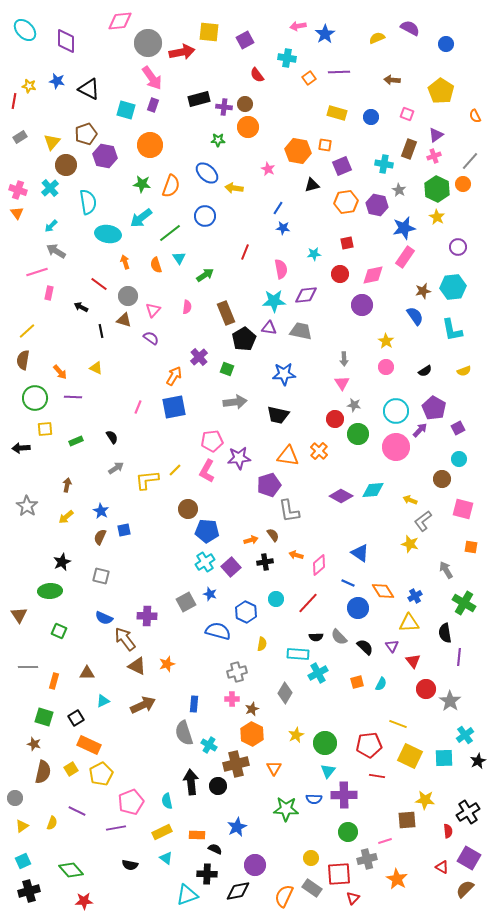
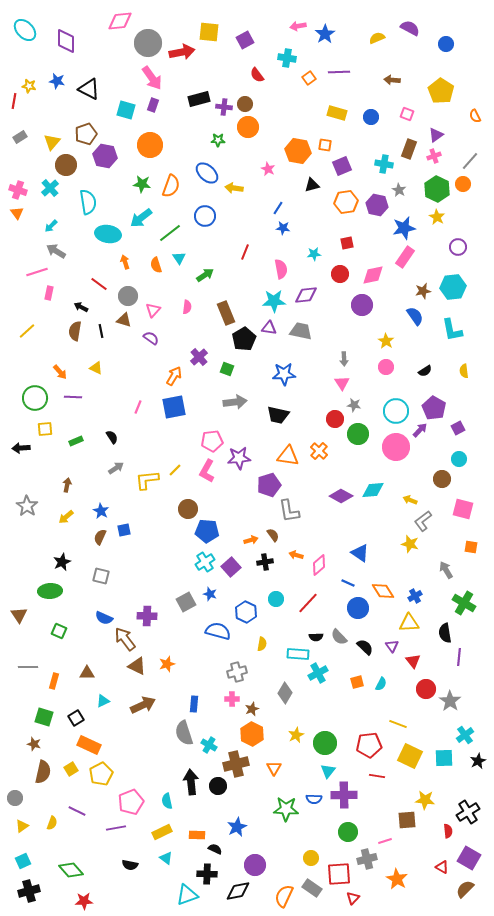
brown semicircle at (23, 360): moved 52 px right, 29 px up
yellow semicircle at (464, 371): rotated 104 degrees clockwise
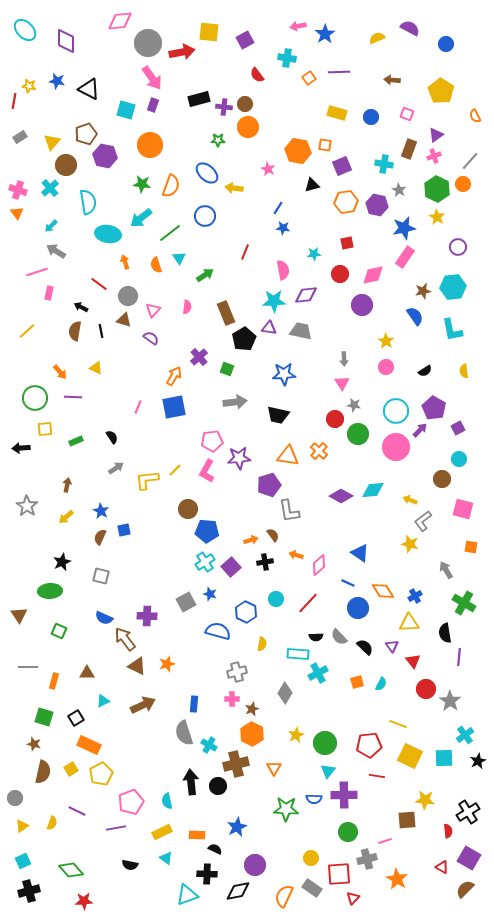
pink semicircle at (281, 269): moved 2 px right, 1 px down
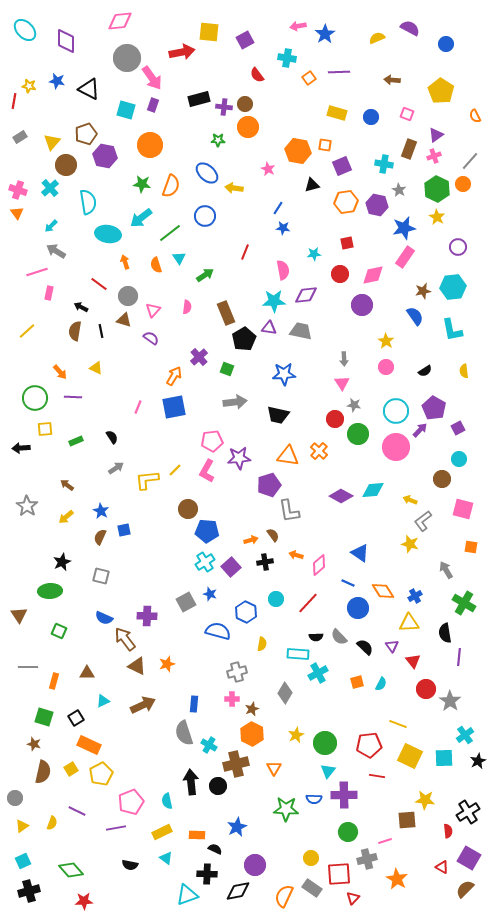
gray circle at (148, 43): moved 21 px left, 15 px down
brown arrow at (67, 485): rotated 64 degrees counterclockwise
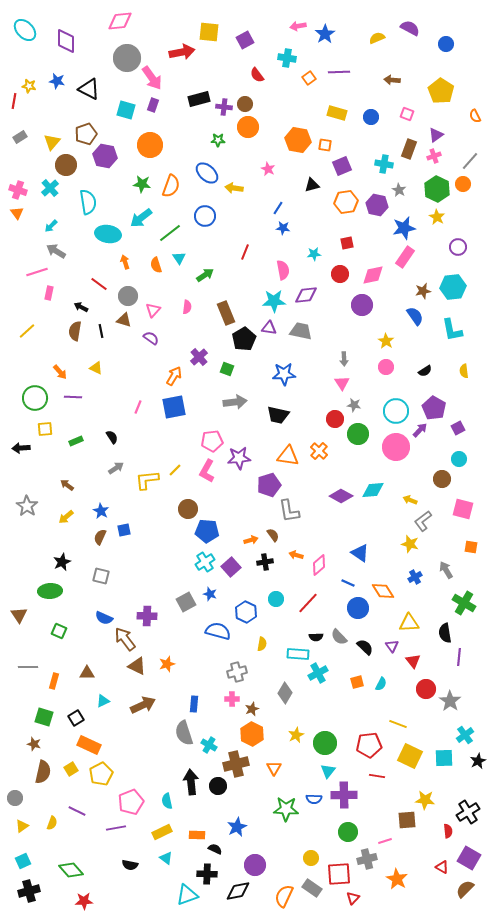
orange hexagon at (298, 151): moved 11 px up
blue cross at (415, 596): moved 19 px up
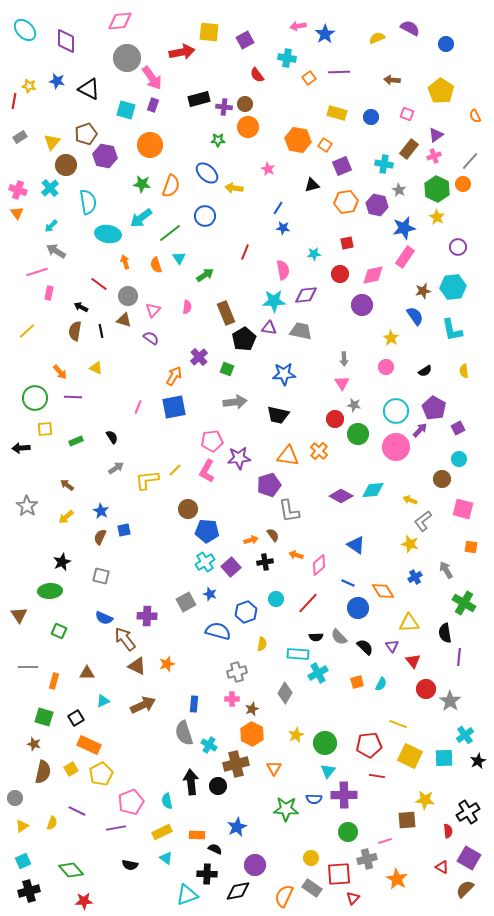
orange square at (325, 145): rotated 24 degrees clockwise
brown rectangle at (409, 149): rotated 18 degrees clockwise
yellow star at (386, 341): moved 5 px right, 3 px up
blue triangle at (360, 553): moved 4 px left, 8 px up
blue hexagon at (246, 612): rotated 15 degrees clockwise
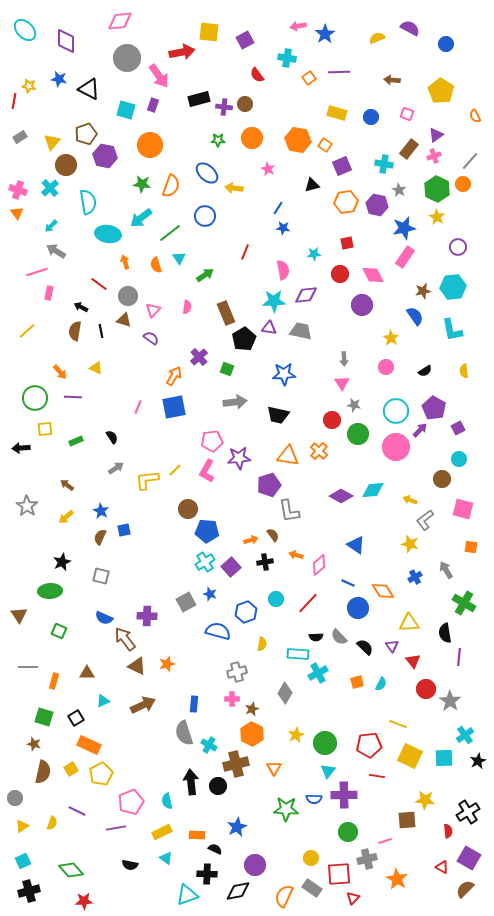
pink arrow at (152, 78): moved 7 px right, 2 px up
blue star at (57, 81): moved 2 px right, 2 px up
orange circle at (248, 127): moved 4 px right, 11 px down
pink diamond at (373, 275): rotated 75 degrees clockwise
red circle at (335, 419): moved 3 px left, 1 px down
gray L-shape at (423, 521): moved 2 px right, 1 px up
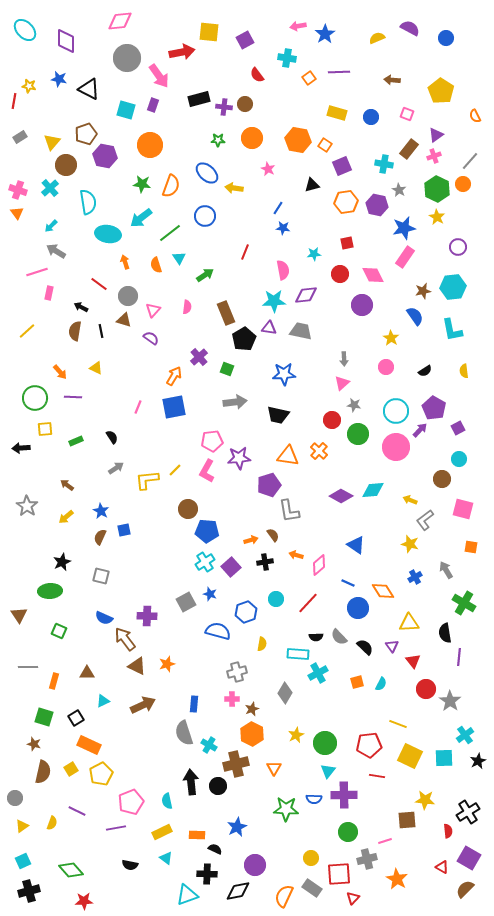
blue circle at (446, 44): moved 6 px up
pink triangle at (342, 383): rotated 21 degrees clockwise
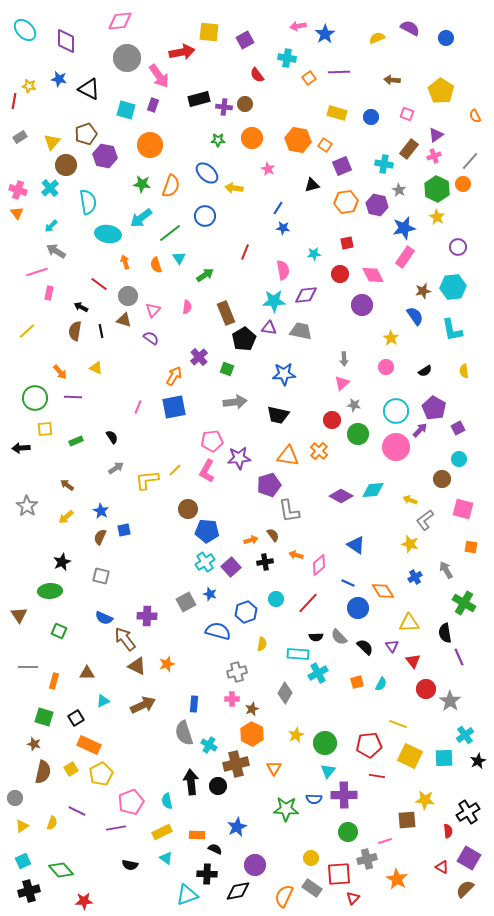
purple line at (459, 657): rotated 30 degrees counterclockwise
green diamond at (71, 870): moved 10 px left
